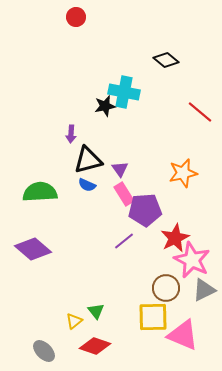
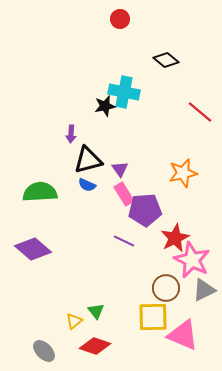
red circle: moved 44 px right, 2 px down
purple line: rotated 65 degrees clockwise
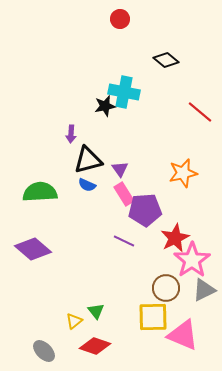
pink star: rotated 12 degrees clockwise
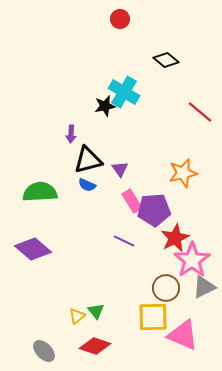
cyan cross: rotated 20 degrees clockwise
pink rectangle: moved 8 px right, 7 px down
purple pentagon: moved 9 px right
gray triangle: moved 3 px up
yellow triangle: moved 3 px right, 5 px up
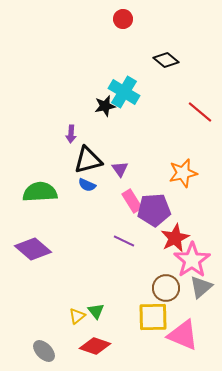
red circle: moved 3 px right
gray triangle: moved 3 px left; rotated 15 degrees counterclockwise
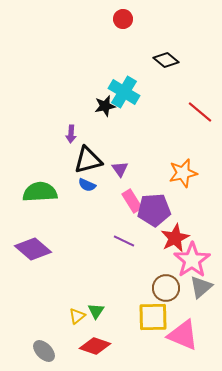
green triangle: rotated 12 degrees clockwise
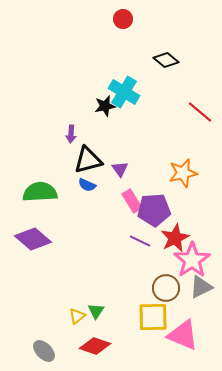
purple line: moved 16 px right
purple diamond: moved 10 px up
gray triangle: rotated 15 degrees clockwise
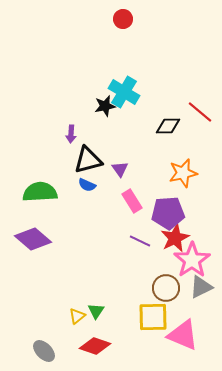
black diamond: moved 2 px right, 66 px down; rotated 40 degrees counterclockwise
purple pentagon: moved 14 px right, 3 px down
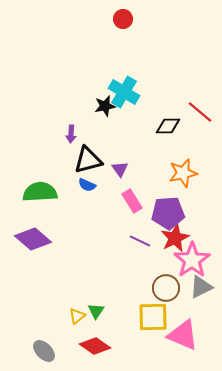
red diamond: rotated 16 degrees clockwise
